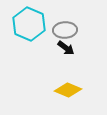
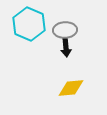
black arrow: rotated 48 degrees clockwise
yellow diamond: moved 3 px right, 2 px up; rotated 28 degrees counterclockwise
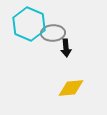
gray ellipse: moved 12 px left, 3 px down
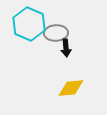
gray ellipse: moved 3 px right
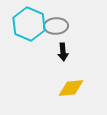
gray ellipse: moved 7 px up
black arrow: moved 3 px left, 4 px down
